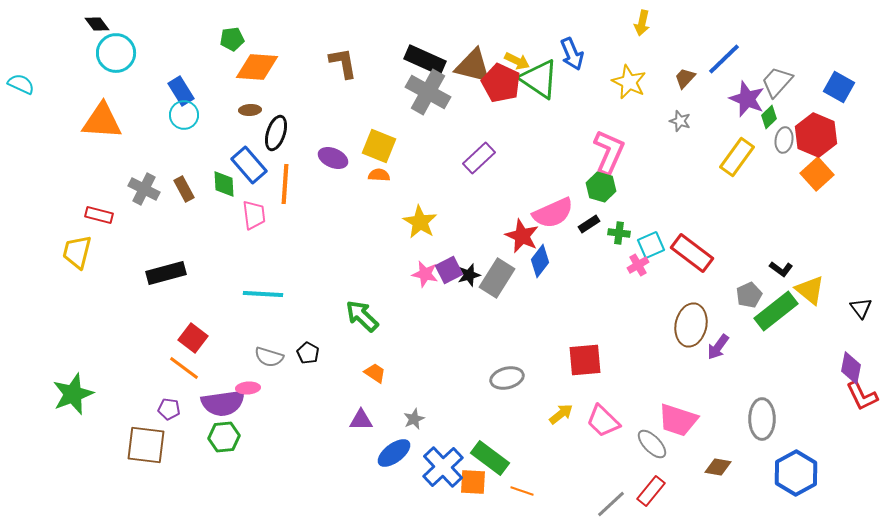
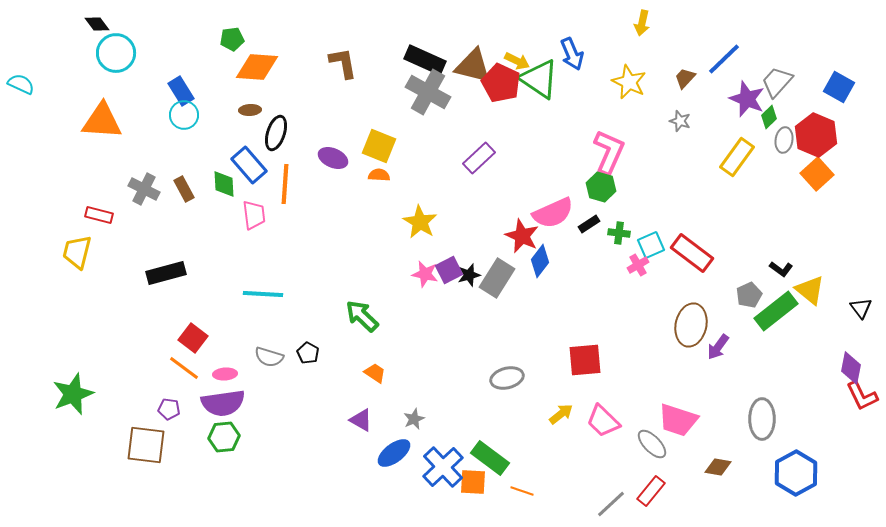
pink ellipse at (248, 388): moved 23 px left, 14 px up
purple triangle at (361, 420): rotated 30 degrees clockwise
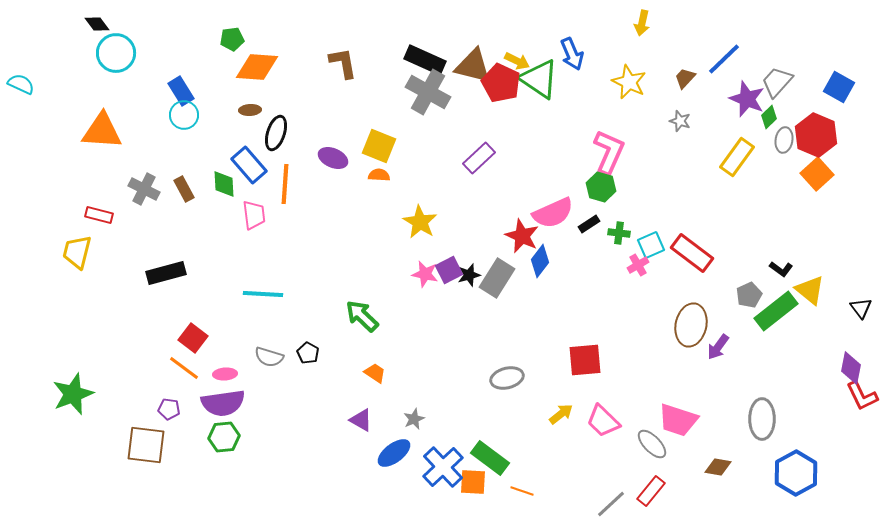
orange triangle at (102, 121): moved 10 px down
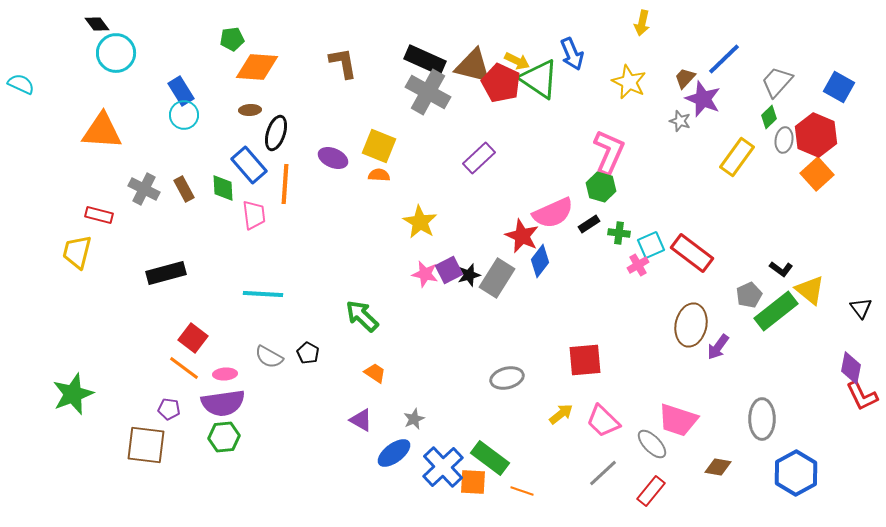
purple star at (747, 99): moved 44 px left
green diamond at (224, 184): moved 1 px left, 4 px down
gray semicircle at (269, 357): rotated 12 degrees clockwise
gray line at (611, 504): moved 8 px left, 31 px up
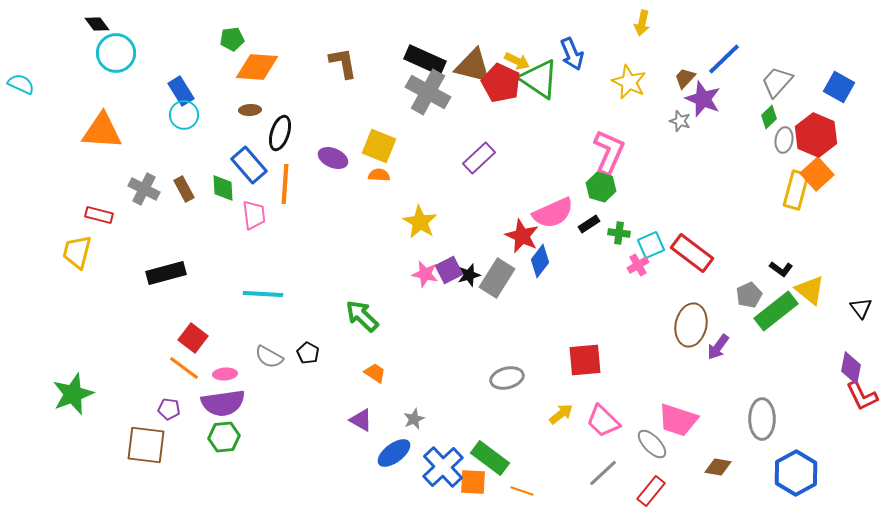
black ellipse at (276, 133): moved 4 px right
yellow rectangle at (737, 157): moved 59 px right, 33 px down; rotated 21 degrees counterclockwise
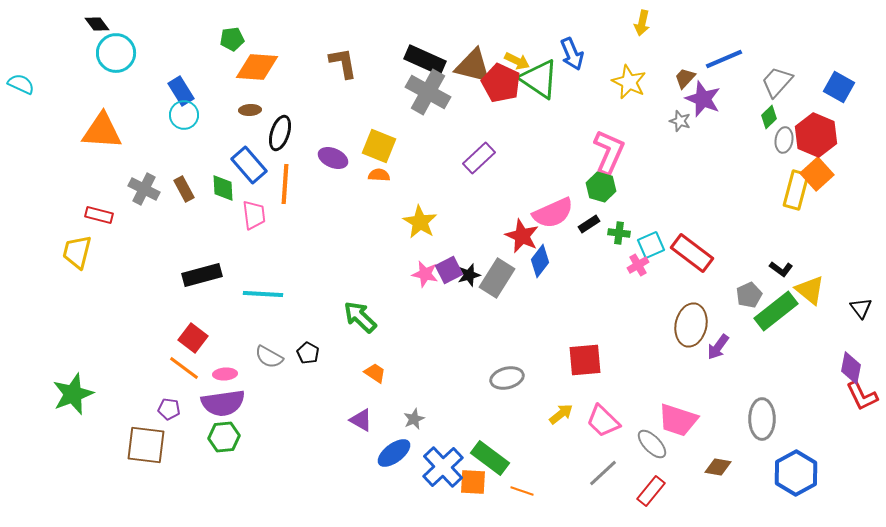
blue line at (724, 59): rotated 21 degrees clockwise
black rectangle at (166, 273): moved 36 px right, 2 px down
green arrow at (362, 316): moved 2 px left, 1 px down
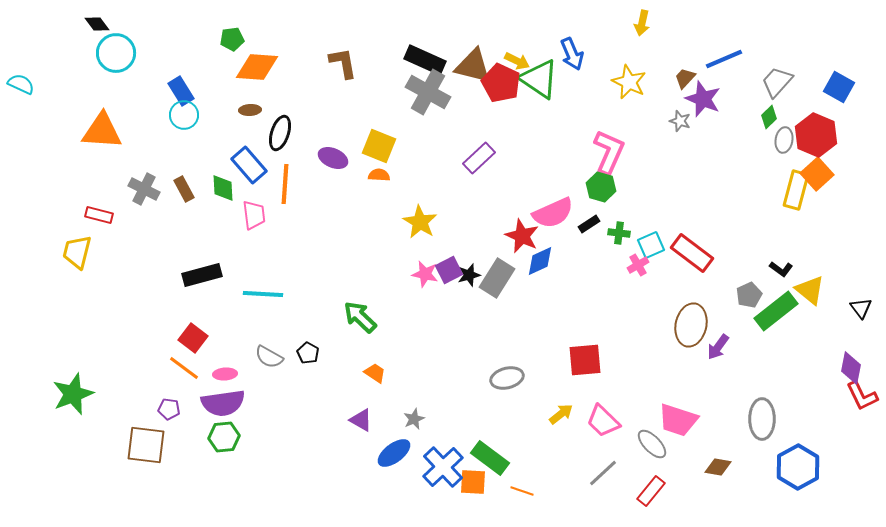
blue diamond at (540, 261): rotated 28 degrees clockwise
blue hexagon at (796, 473): moved 2 px right, 6 px up
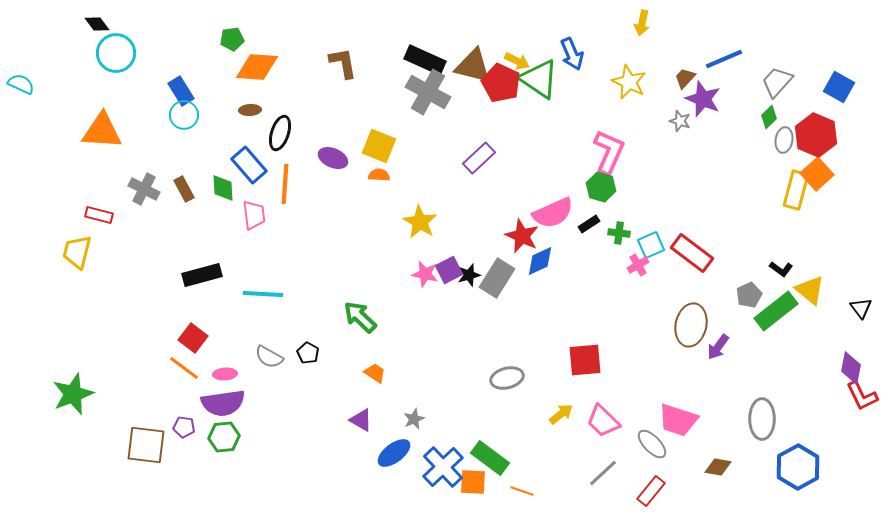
purple pentagon at (169, 409): moved 15 px right, 18 px down
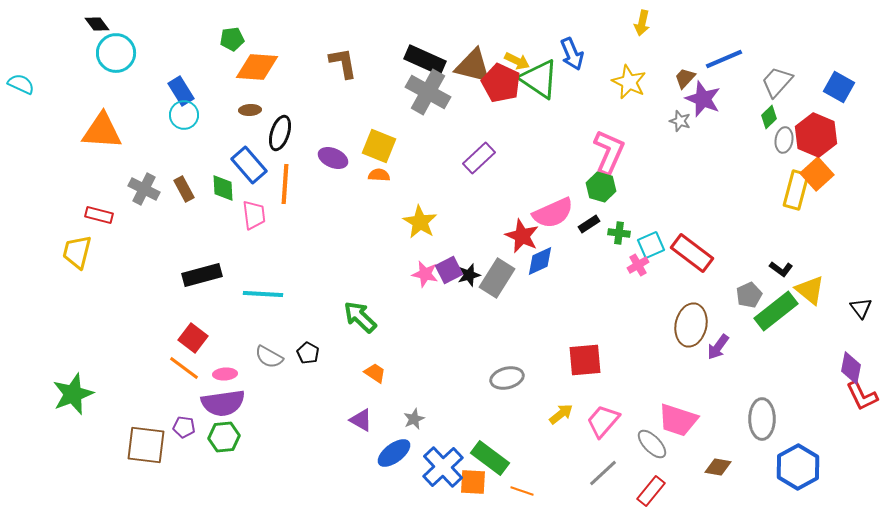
pink trapezoid at (603, 421): rotated 87 degrees clockwise
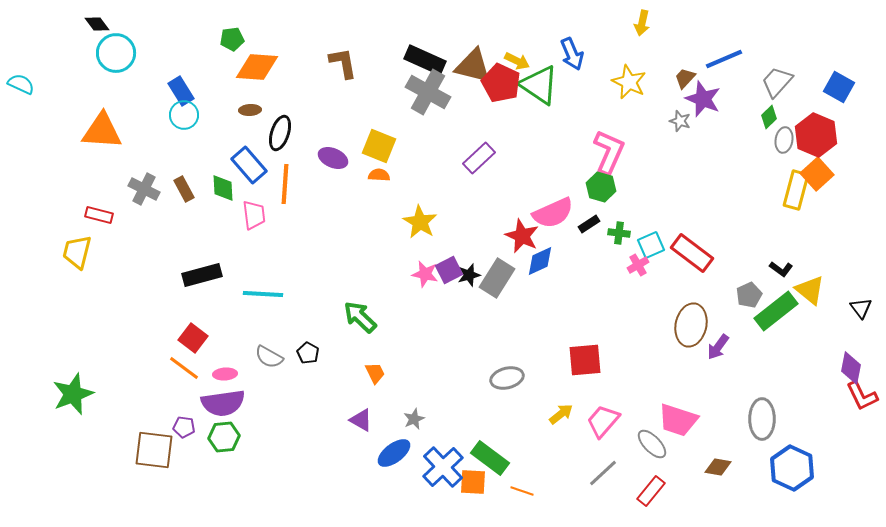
green triangle at (539, 79): moved 6 px down
orange trapezoid at (375, 373): rotated 30 degrees clockwise
brown square at (146, 445): moved 8 px right, 5 px down
blue hexagon at (798, 467): moved 6 px left, 1 px down; rotated 6 degrees counterclockwise
